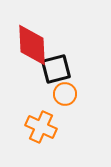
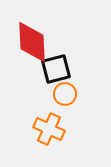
red diamond: moved 3 px up
orange cross: moved 8 px right, 2 px down
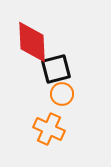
orange circle: moved 3 px left
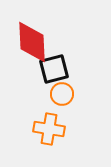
black square: moved 2 px left
orange cross: rotated 16 degrees counterclockwise
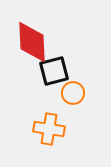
black square: moved 2 px down
orange circle: moved 11 px right, 1 px up
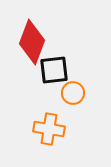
red diamond: rotated 24 degrees clockwise
black square: moved 1 px up; rotated 8 degrees clockwise
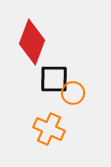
black square: moved 9 px down; rotated 8 degrees clockwise
orange cross: rotated 16 degrees clockwise
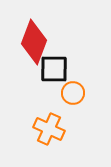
red diamond: moved 2 px right
black square: moved 10 px up
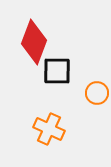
black square: moved 3 px right, 2 px down
orange circle: moved 24 px right
